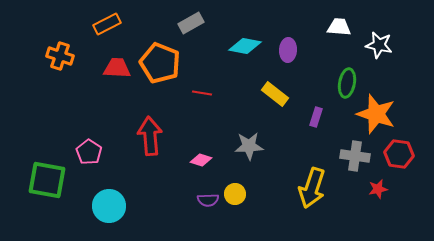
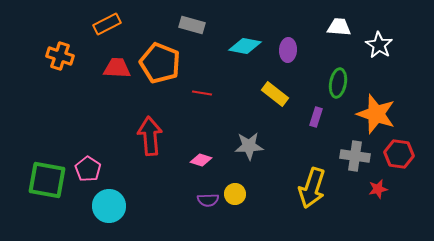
gray rectangle: moved 1 px right, 2 px down; rotated 45 degrees clockwise
white star: rotated 20 degrees clockwise
green ellipse: moved 9 px left
pink pentagon: moved 1 px left, 17 px down
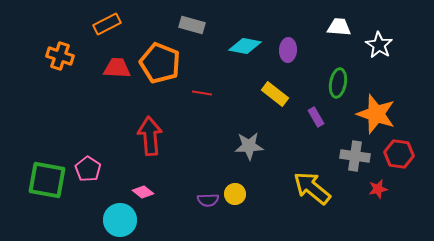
purple rectangle: rotated 48 degrees counterclockwise
pink diamond: moved 58 px left, 32 px down; rotated 20 degrees clockwise
yellow arrow: rotated 111 degrees clockwise
cyan circle: moved 11 px right, 14 px down
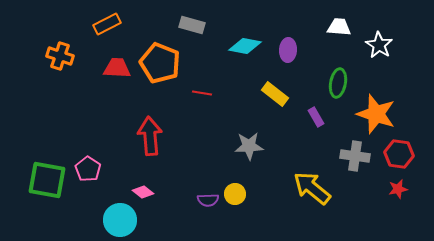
red star: moved 20 px right
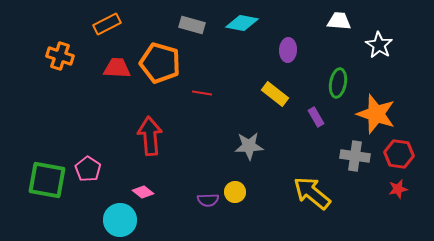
white trapezoid: moved 6 px up
cyan diamond: moved 3 px left, 23 px up
orange pentagon: rotated 6 degrees counterclockwise
yellow arrow: moved 5 px down
yellow circle: moved 2 px up
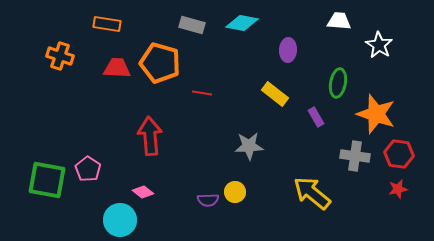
orange rectangle: rotated 36 degrees clockwise
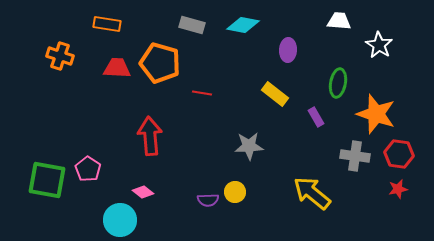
cyan diamond: moved 1 px right, 2 px down
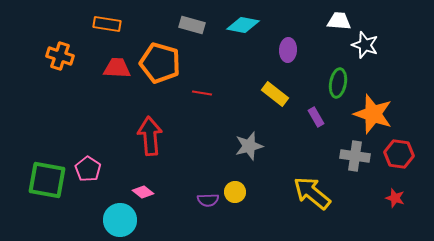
white star: moved 14 px left; rotated 12 degrees counterclockwise
orange star: moved 3 px left
gray star: rotated 12 degrees counterclockwise
red star: moved 3 px left, 9 px down; rotated 30 degrees clockwise
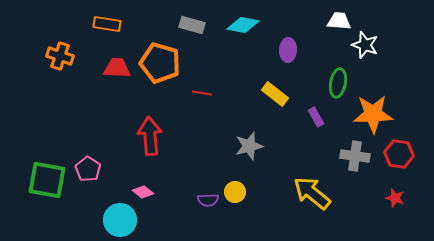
orange star: rotated 21 degrees counterclockwise
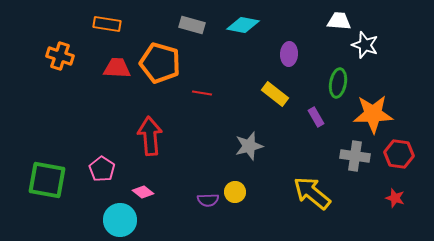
purple ellipse: moved 1 px right, 4 px down
pink pentagon: moved 14 px right
